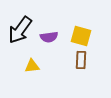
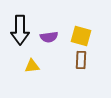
black arrow: rotated 36 degrees counterclockwise
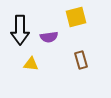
yellow square: moved 5 px left, 19 px up; rotated 30 degrees counterclockwise
brown rectangle: rotated 18 degrees counterclockwise
yellow triangle: moved 1 px left, 2 px up; rotated 14 degrees clockwise
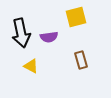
black arrow: moved 1 px right, 3 px down; rotated 12 degrees counterclockwise
yellow triangle: moved 2 px down; rotated 21 degrees clockwise
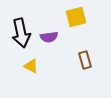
brown rectangle: moved 4 px right
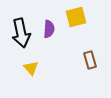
purple semicircle: moved 8 px up; rotated 78 degrees counterclockwise
brown rectangle: moved 5 px right
yellow triangle: moved 2 px down; rotated 21 degrees clockwise
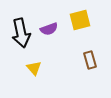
yellow square: moved 4 px right, 3 px down
purple semicircle: rotated 66 degrees clockwise
yellow triangle: moved 3 px right
